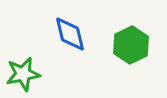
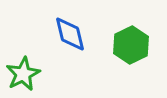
green star: rotated 16 degrees counterclockwise
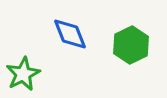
blue diamond: rotated 9 degrees counterclockwise
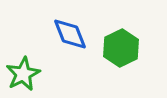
green hexagon: moved 10 px left, 3 px down
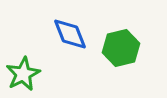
green hexagon: rotated 12 degrees clockwise
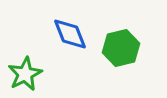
green star: moved 2 px right
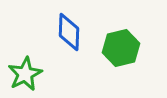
blue diamond: moved 1 px left, 2 px up; rotated 24 degrees clockwise
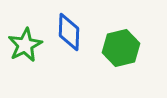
green star: moved 29 px up
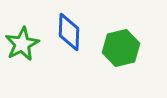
green star: moved 3 px left, 1 px up
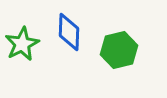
green hexagon: moved 2 px left, 2 px down
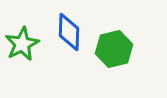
green hexagon: moved 5 px left, 1 px up
